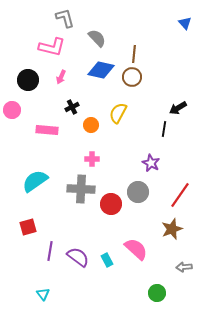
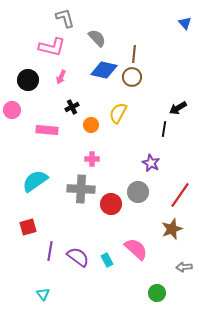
blue diamond: moved 3 px right
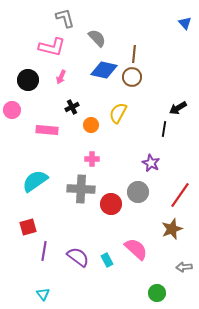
purple line: moved 6 px left
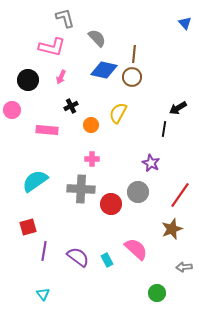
black cross: moved 1 px left, 1 px up
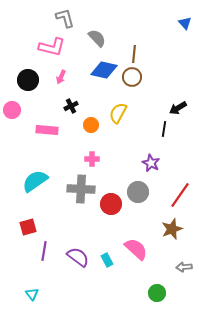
cyan triangle: moved 11 px left
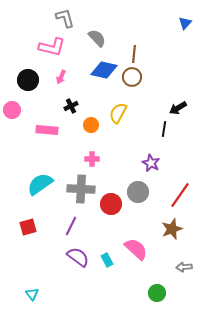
blue triangle: rotated 24 degrees clockwise
cyan semicircle: moved 5 px right, 3 px down
purple line: moved 27 px right, 25 px up; rotated 18 degrees clockwise
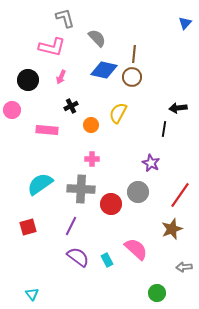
black arrow: rotated 24 degrees clockwise
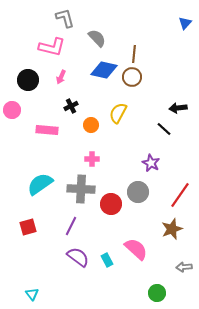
black line: rotated 56 degrees counterclockwise
